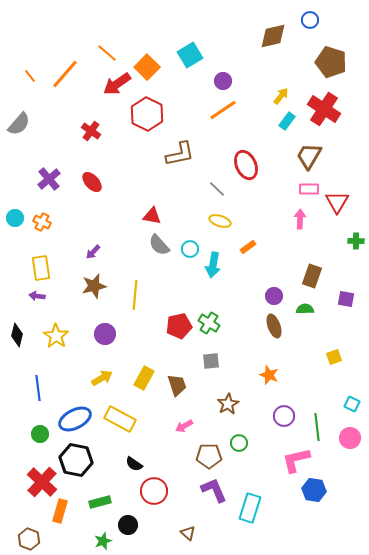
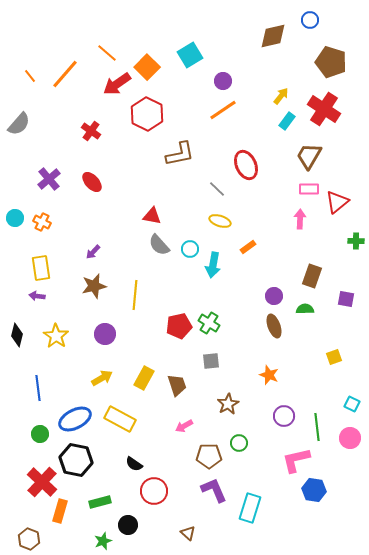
red triangle at (337, 202): rotated 20 degrees clockwise
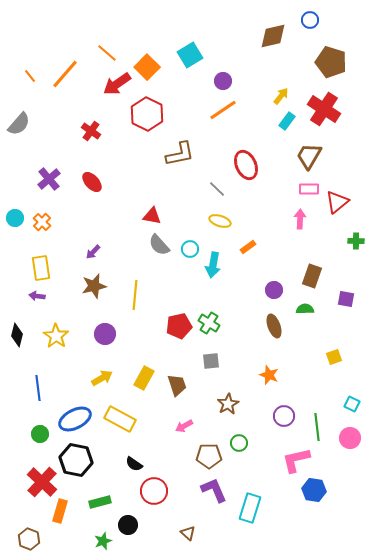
orange cross at (42, 222): rotated 18 degrees clockwise
purple circle at (274, 296): moved 6 px up
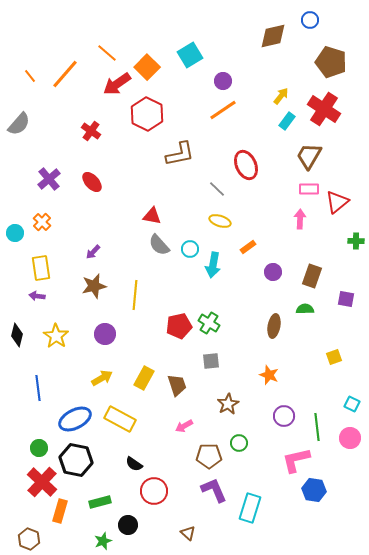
cyan circle at (15, 218): moved 15 px down
purple circle at (274, 290): moved 1 px left, 18 px up
brown ellipse at (274, 326): rotated 30 degrees clockwise
green circle at (40, 434): moved 1 px left, 14 px down
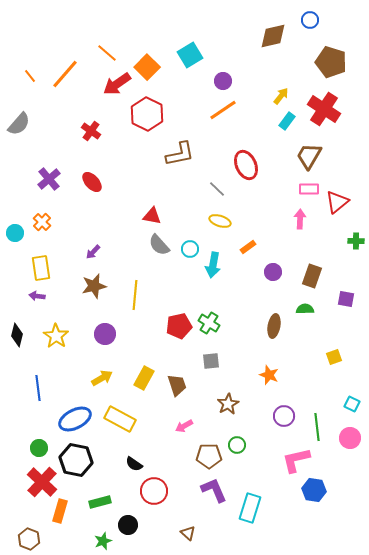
green circle at (239, 443): moved 2 px left, 2 px down
